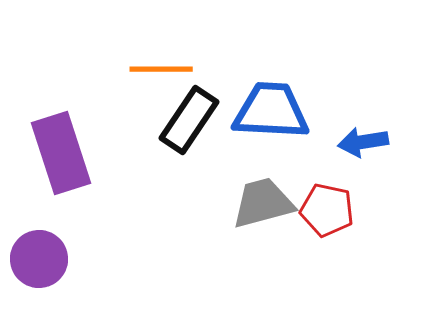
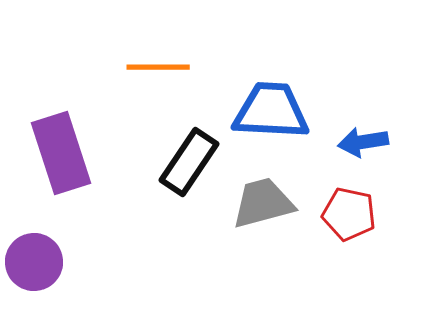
orange line: moved 3 px left, 2 px up
black rectangle: moved 42 px down
red pentagon: moved 22 px right, 4 px down
purple circle: moved 5 px left, 3 px down
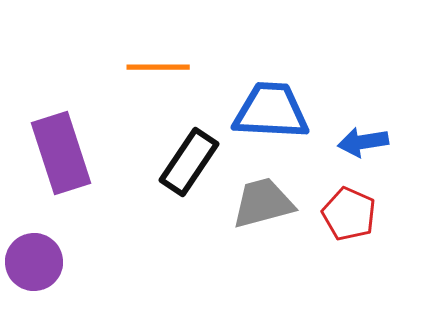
red pentagon: rotated 12 degrees clockwise
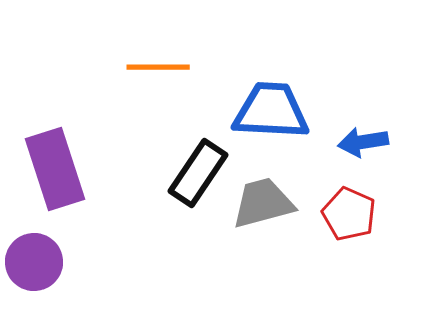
purple rectangle: moved 6 px left, 16 px down
black rectangle: moved 9 px right, 11 px down
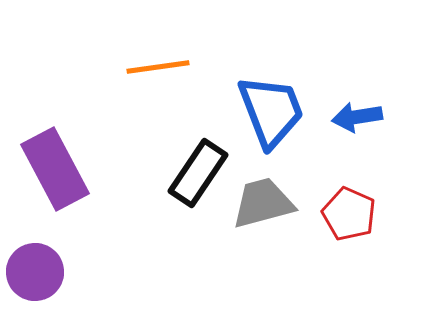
orange line: rotated 8 degrees counterclockwise
blue trapezoid: rotated 66 degrees clockwise
blue arrow: moved 6 px left, 25 px up
purple rectangle: rotated 10 degrees counterclockwise
purple circle: moved 1 px right, 10 px down
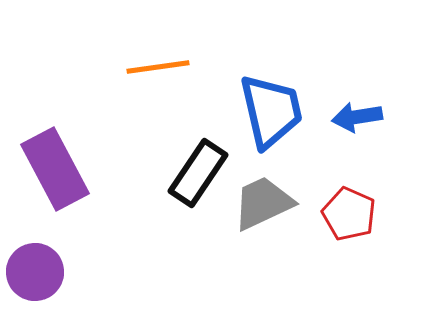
blue trapezoid: rotated 8 degrees clockwise
gray trapezoid: rotated 10 degrees counterclockwise
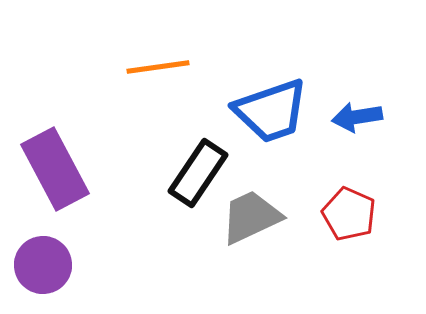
blue trapezoid: rotated 84 degrees clockwise
gray trapezoid: moved 12 px left, 14 px down
purple circle: moved 8 px right, 7 px up
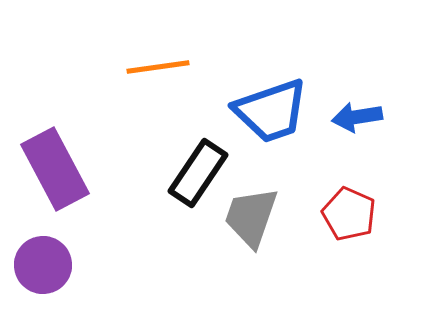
gray trapezoid: rotated 46 degrees counterclockwise
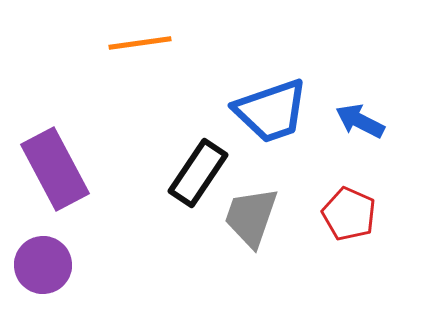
orange line: moved 18 px left, 24 px up
blue arrow: moved 3 px right, 4 px down; rotated 36 degrees clockwise
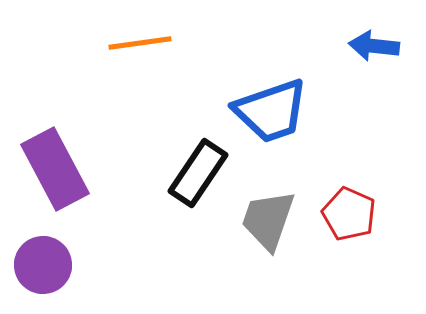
blue arrow: moved 14 px right, 75 px up; rotated 21 degrees counterclockwise
gray trapezoid: moved 17 px right, 3 px down
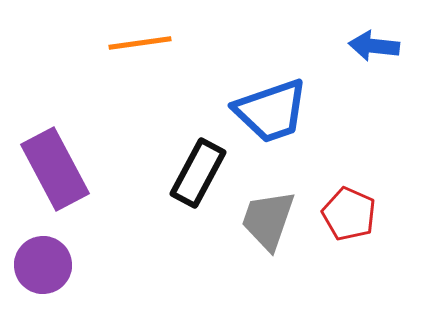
black rectangle: rotated 6 degrees counterclockwise
